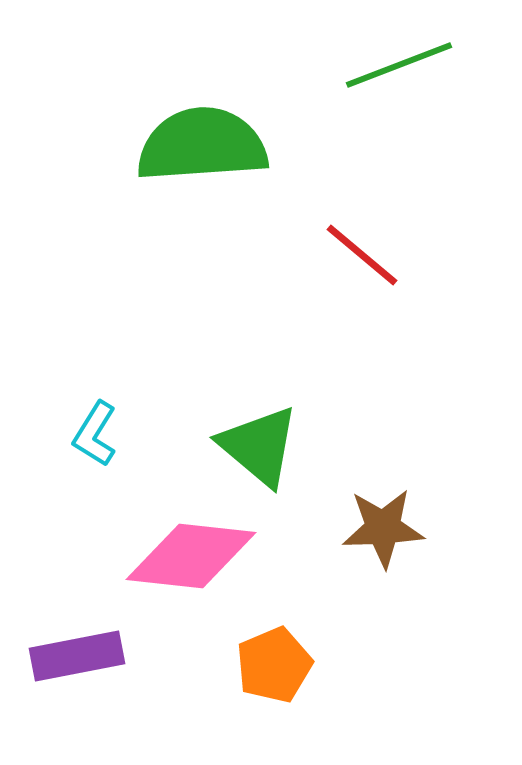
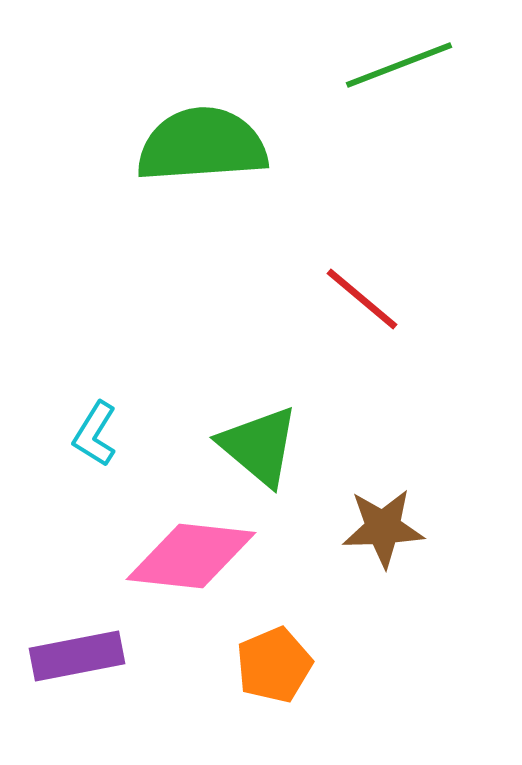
red line: moved 44 px down
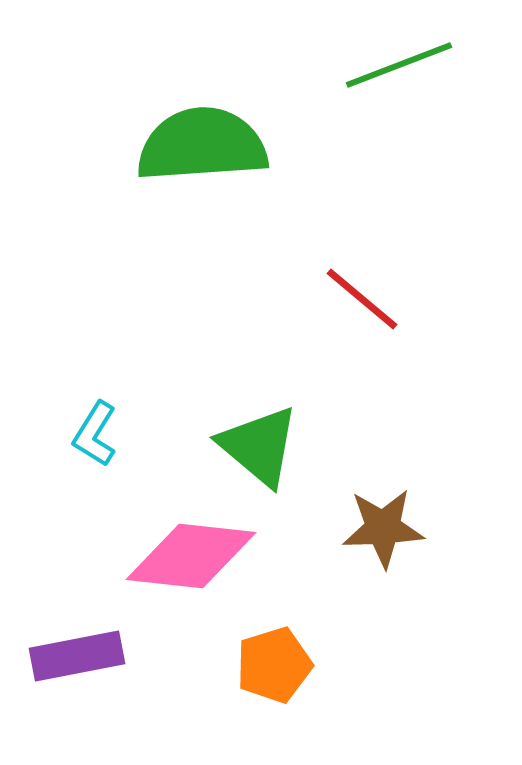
orange pentagon: rotated 6 degrees clockwise
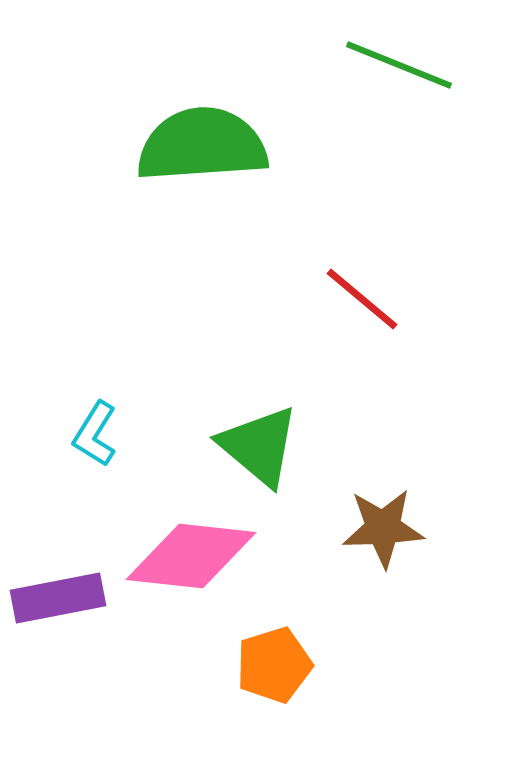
green line: rotated 43 degrees clockwise
purple rectangle: moved 19 px left, 58 px up
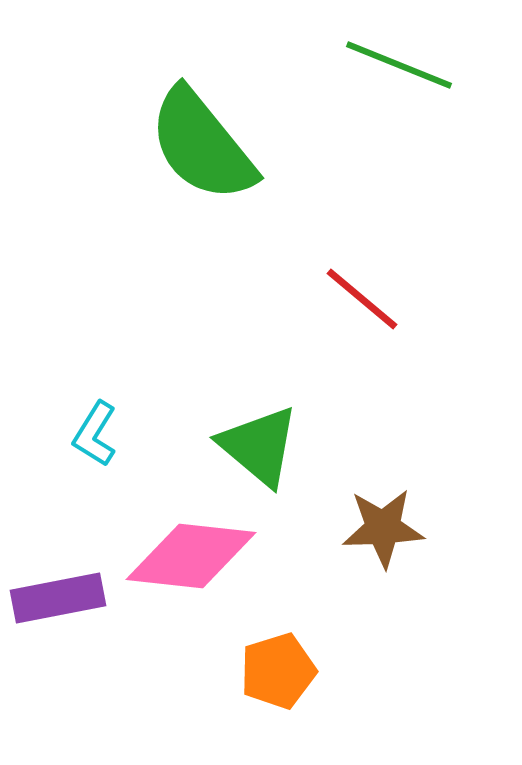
green semicircle: rotated 125 degrees counterclockwise
orange pentagon: moved 4 px right, 6 px down
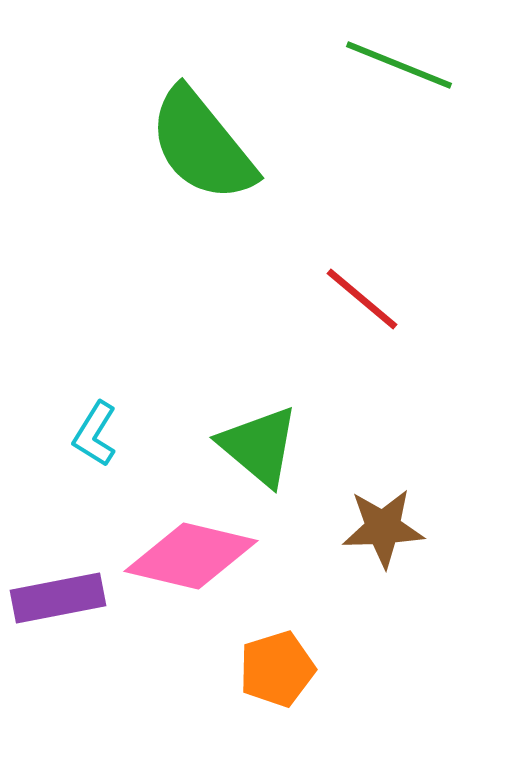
pink diamond: rotated 7 degrees clockwise
orange pentagon: moved 1 px left, 2 px up
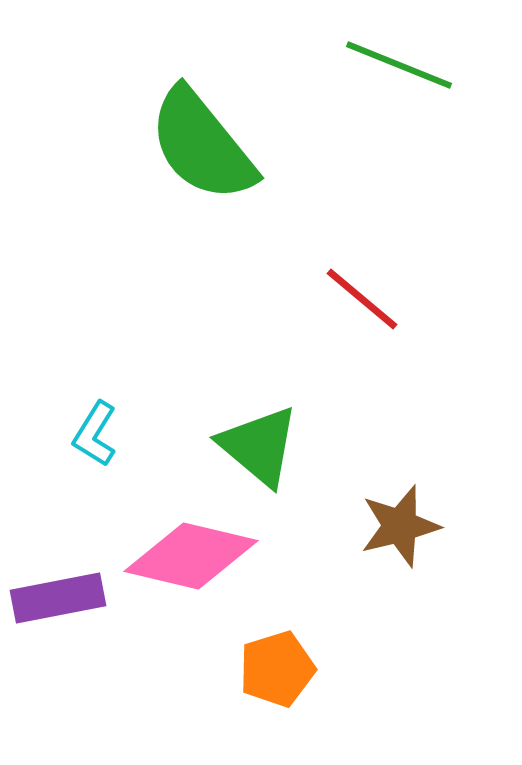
brown star: moved 17 px right, 2 px up; rotated 12 degrees counterclockwise
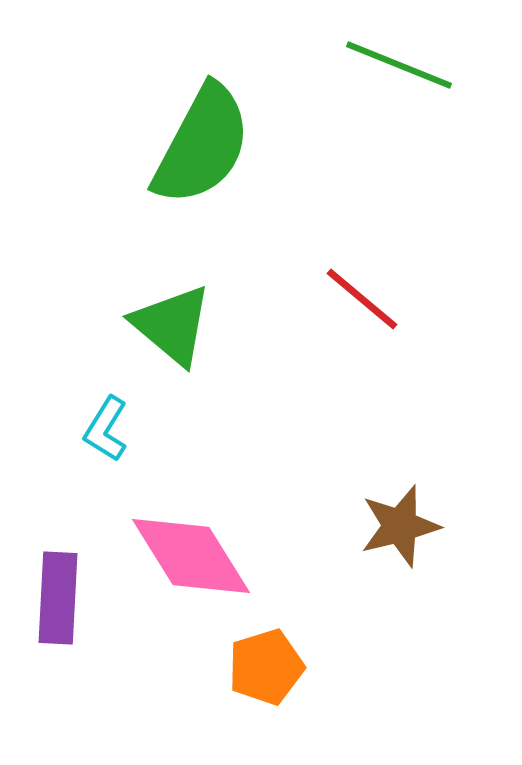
green semicircle: rotated 113 degrees counterclockwise
cyan L-shape: moved 11 px right, 5 px up
green triangle: moved 87 px left, 121 px up
pink diamond: rotated 45 degrees clockwise
purple rectangle: rotated 76 degrees counterclockwise
orange pentagon: moved 11 px left, 2 px up
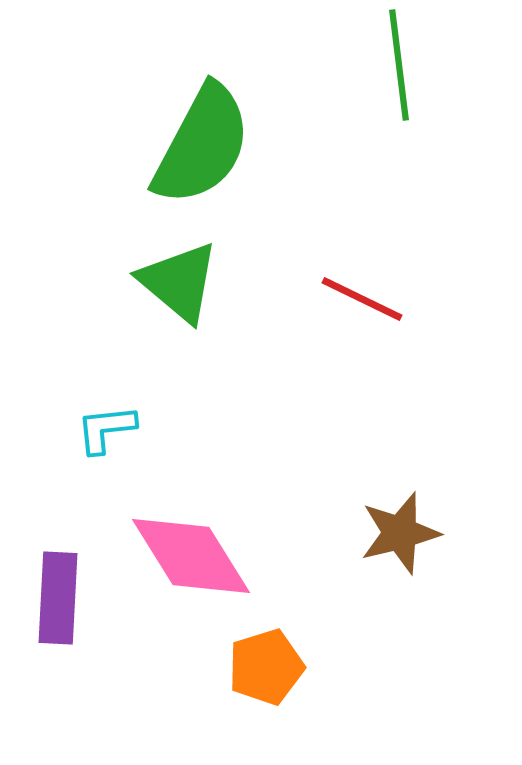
green line: rotated 61 degrees clockwise
red line: rotated 14 degrees counterclockwise
green triangle: moved 7 px right, 43 px up
cyan L-shape: rotated 52 degrees clockwise
brown star: moved 7 px down
